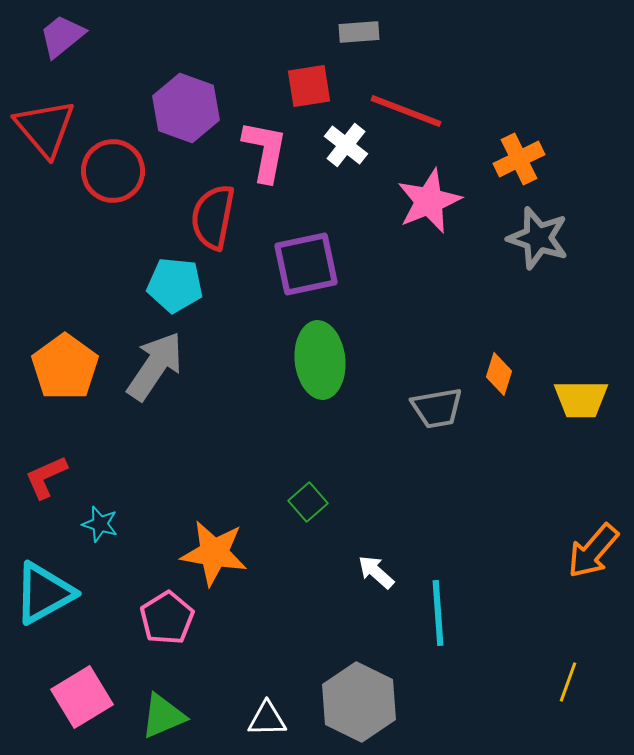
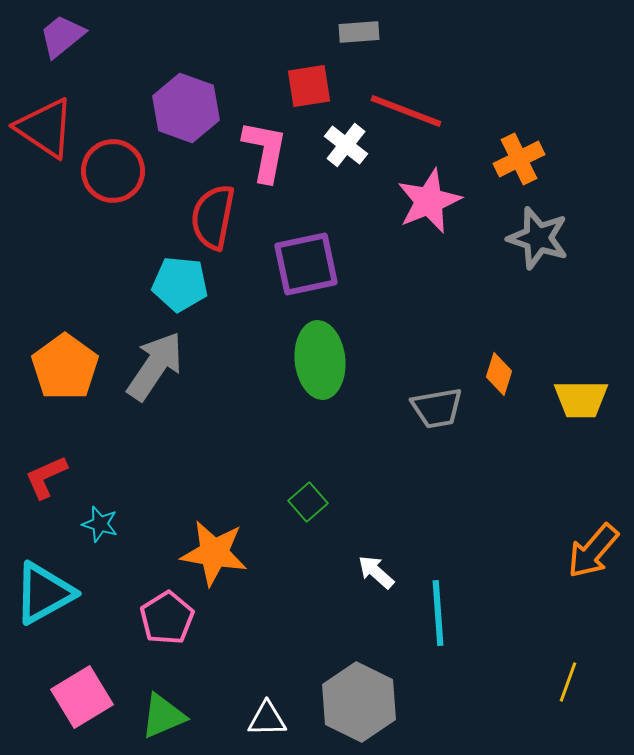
red triangle: rotated 16 degrees counterclockwise
cyan pentagon: moved 5 px right, 1 px up
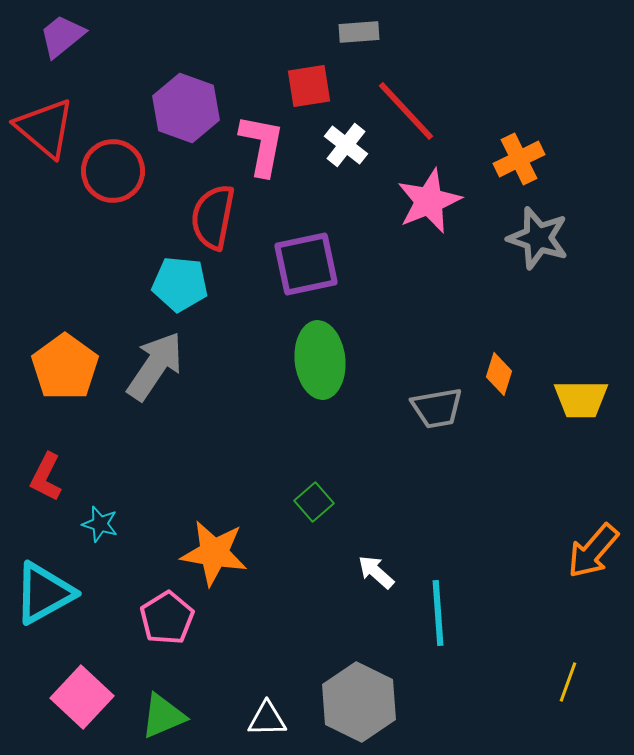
red line: rotated 26 degrees clockwise
red triangle: rotated 6 degrees clockwise
pink L-shape: moved 3 px left, 6 px up
red L-shape: rotated 39 degrees counterclockwise
green square: moved 6 px right
pink square: rotated 16 degrees counterclockwise
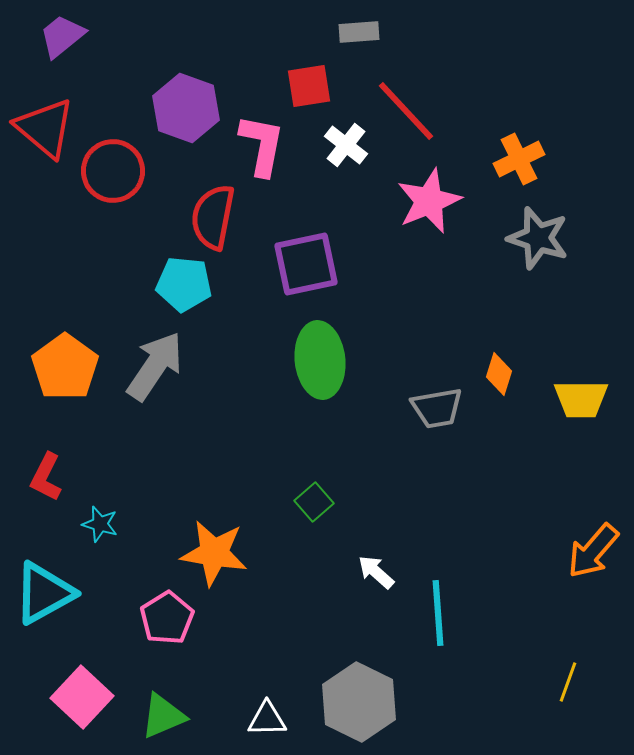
cyan pentagon: moved 4 px right
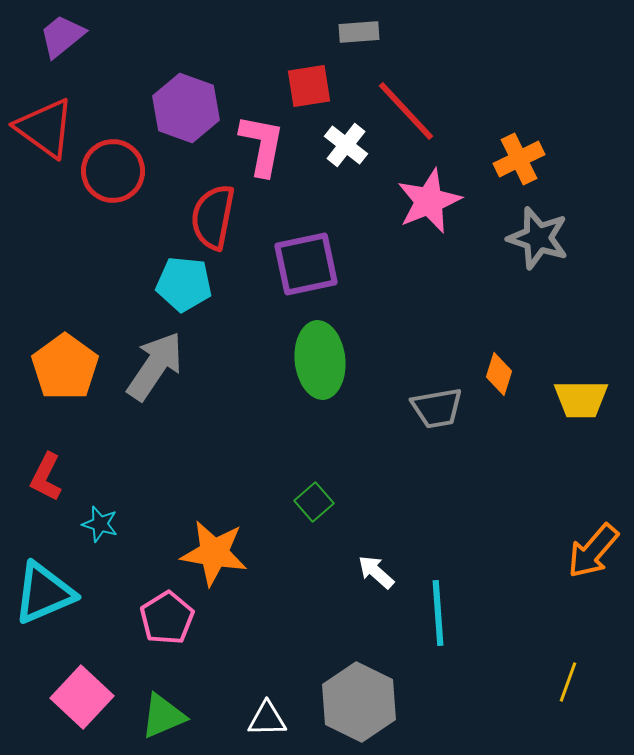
red triangle: rotated 4 degrees counterclockwise
cyan triangle: rotated 6 degrees clockwise
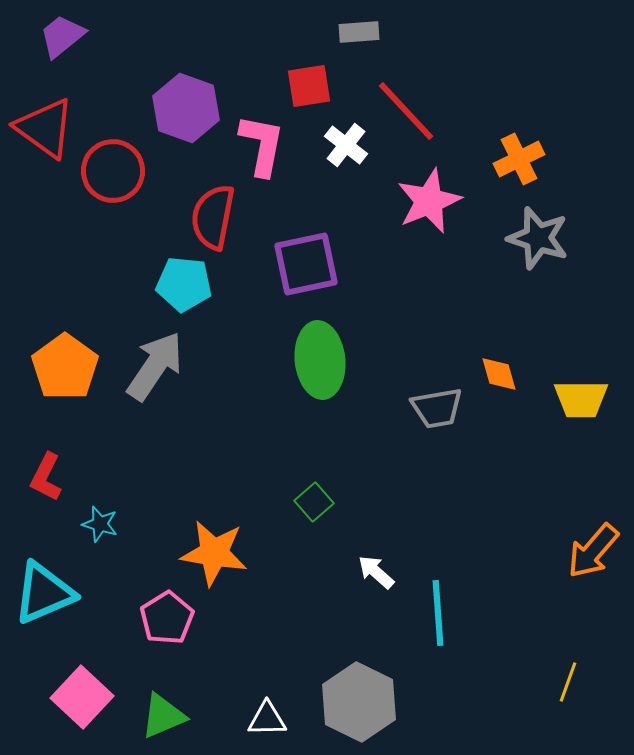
orange diamond: rotated 33 degrees counterclockwise
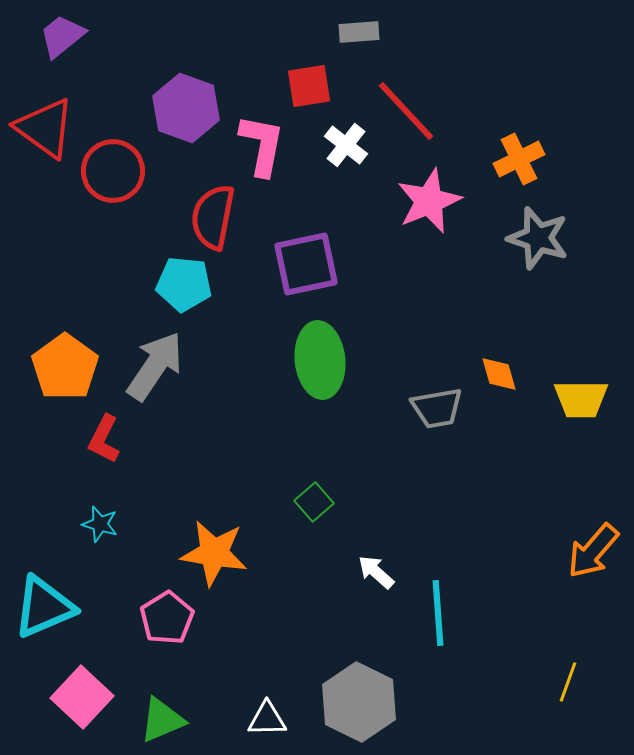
red L-shape: moved 58 px right, 38 px up
cyan triangle: moved 14 px down
green triangle: moved 1 px left, 4 px down
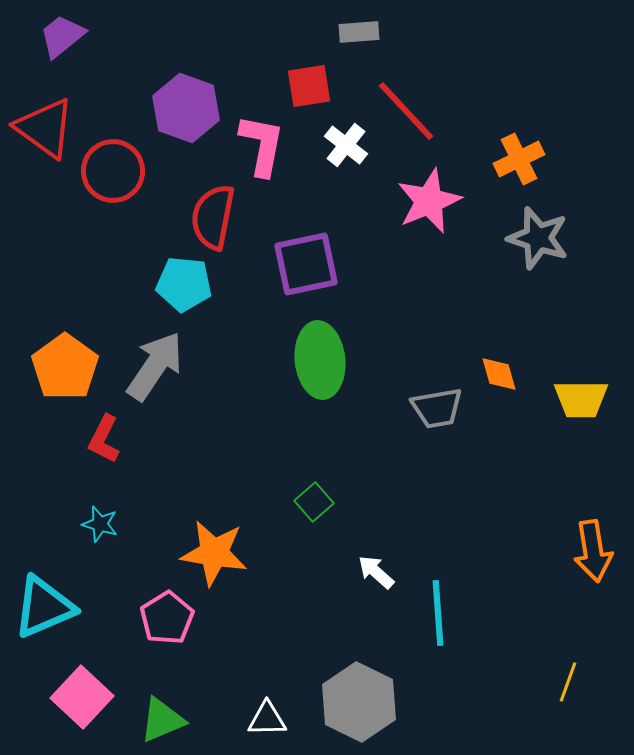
orange arrow: rotated 50 degrees counterclockwise
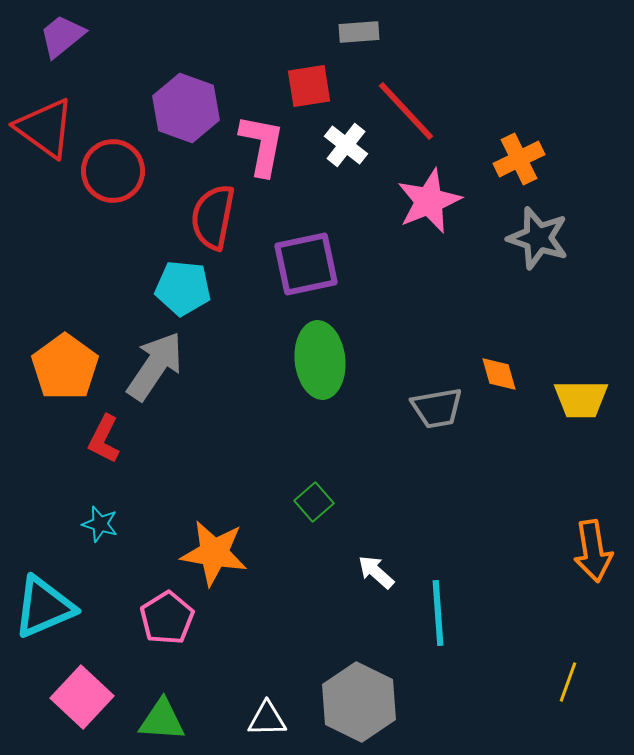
cyan pentagon: moved 1 px left, 4 px down
green triangle: rotated 27 degrees clockwise
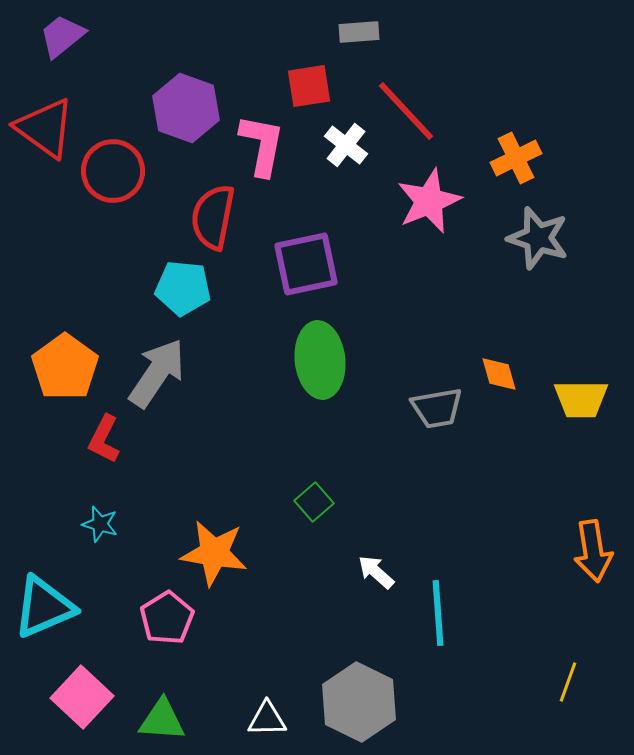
orange cross: moved 3 px left, 1 px up
gray arrow: moved 2 px right, 7 px down
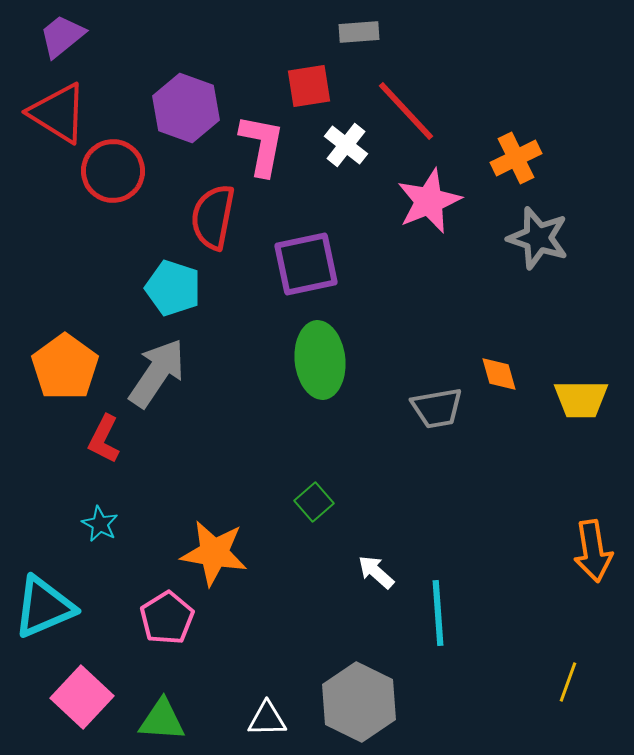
red triangle: moved 13 px right, 15 px up; rotated 4 degrees counterclockwise
cyan pentagon: moved 10 px left; rotated 12 degrees clockwise
cyan star: rotated 12 degrees clockwise
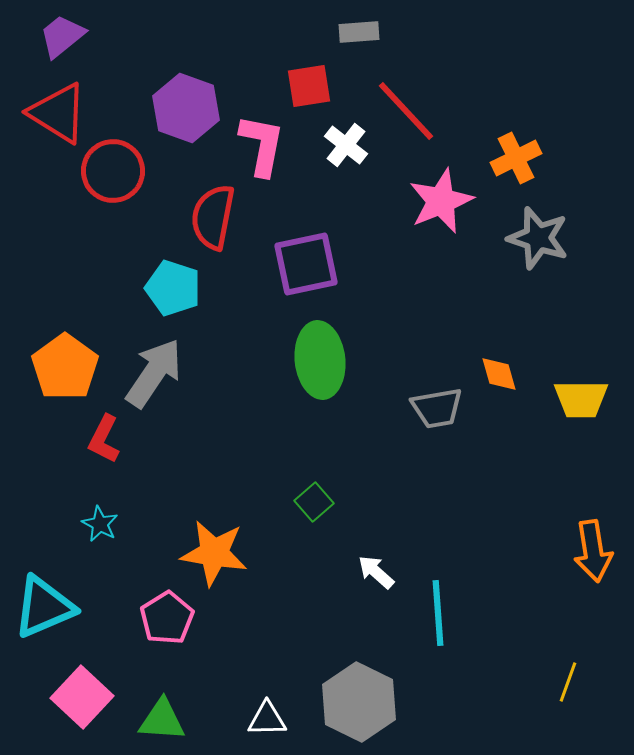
pink star: moved 12 px right
gray arrow: moved 3 px left
